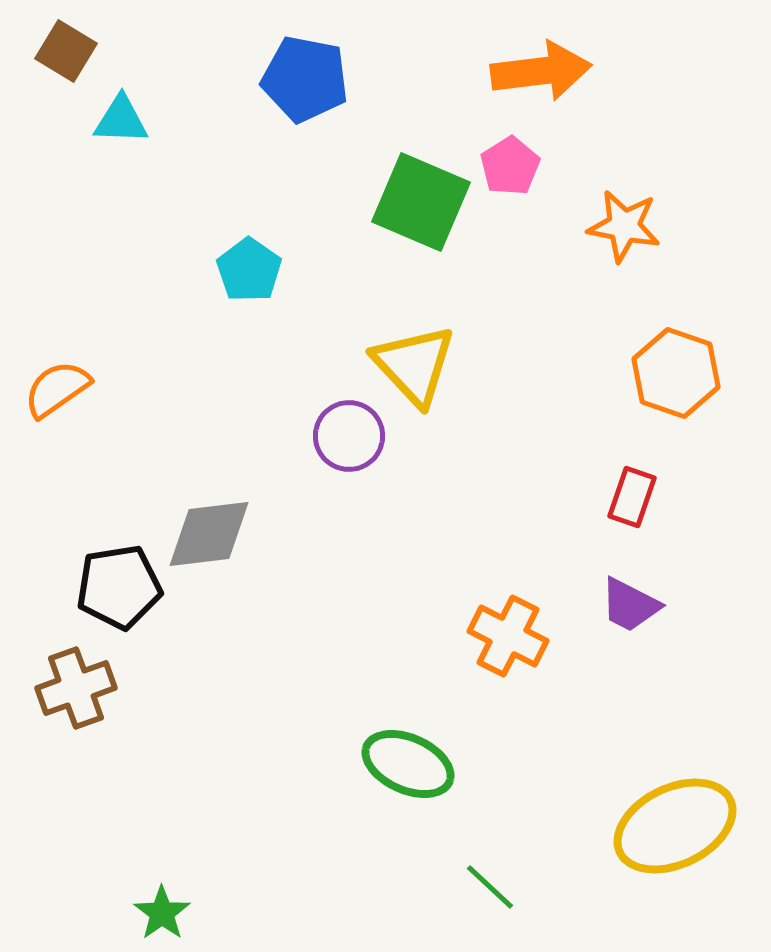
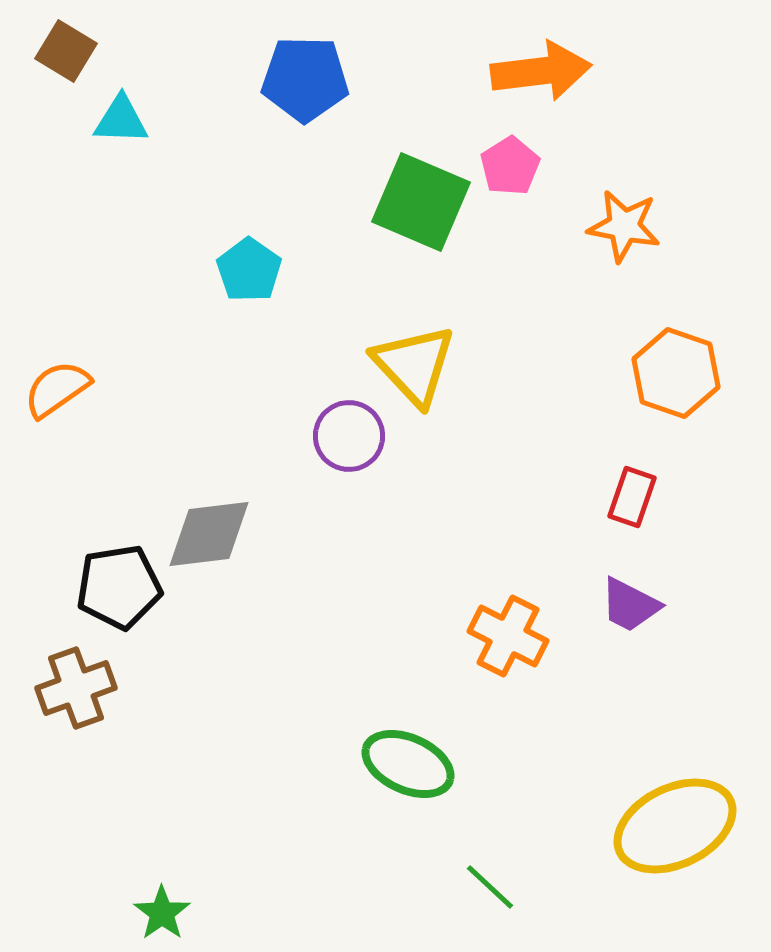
blue pentagon: rotated 10 degrees counterclockwise
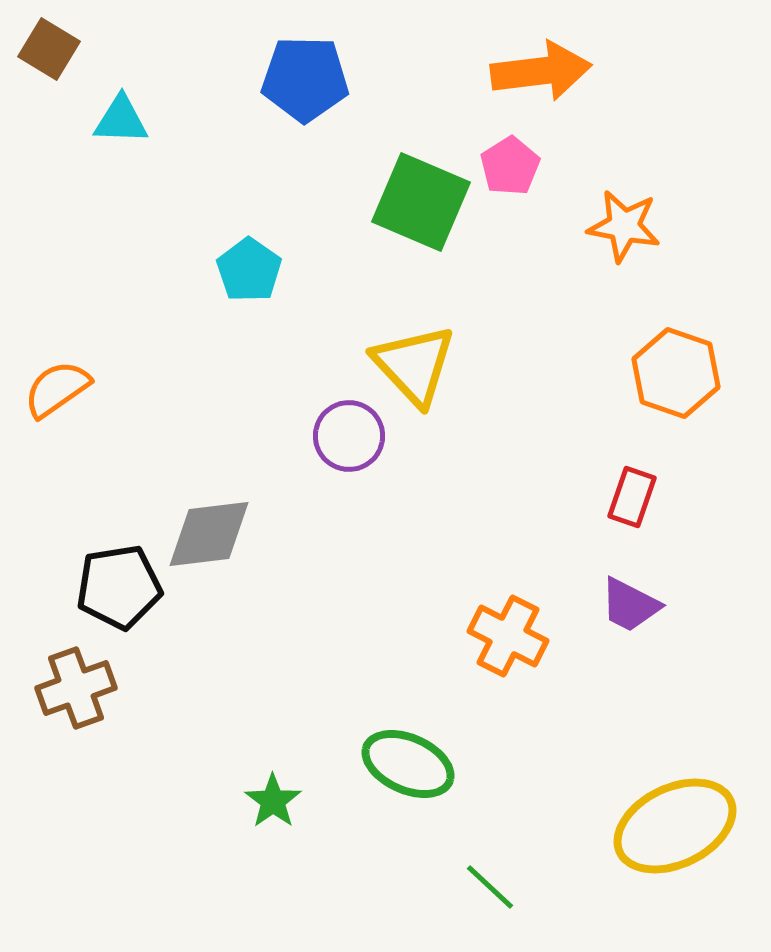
brown square: moved 17 px left, 2 px up
green star: moved 111 px right, 112 px up
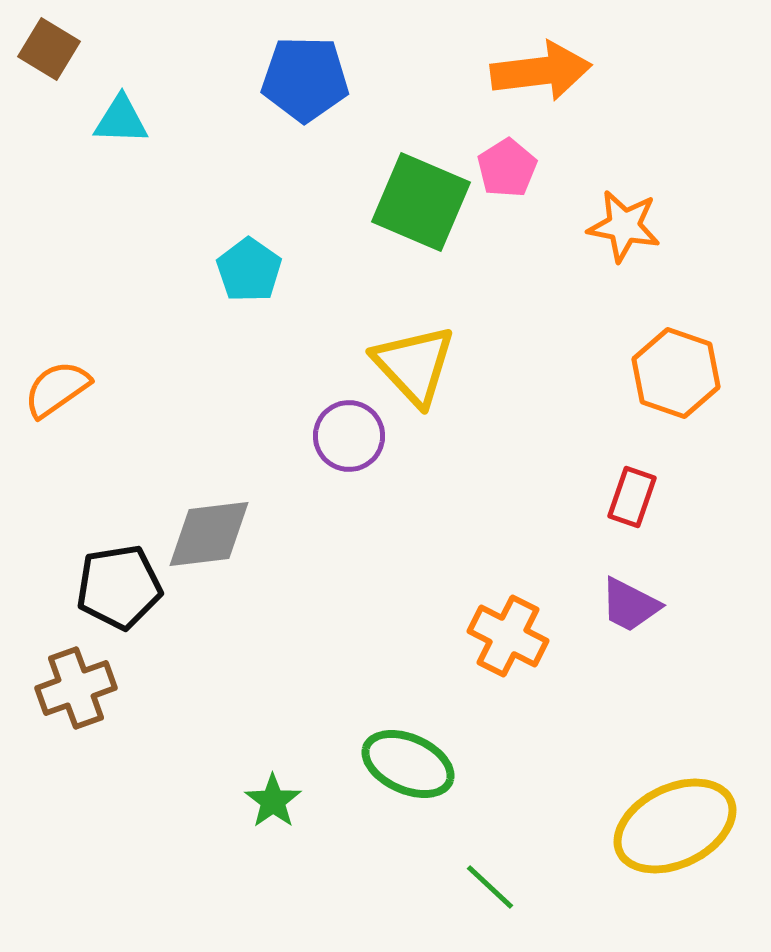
pink pentagon: moved 3 px left, 2 px down
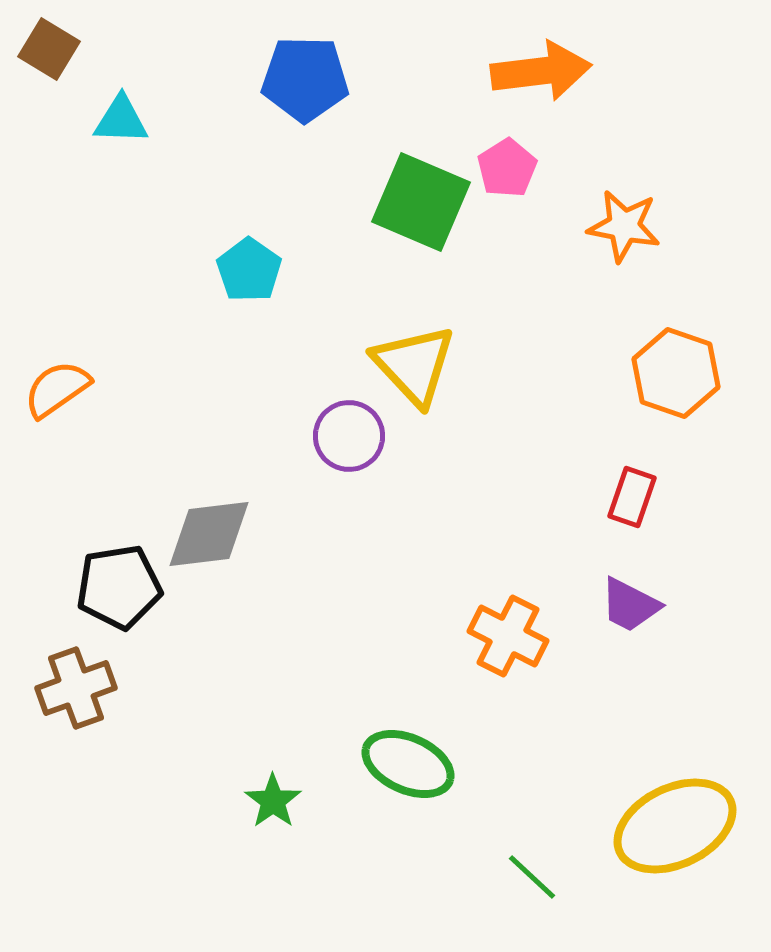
green line: moved 42 px right, 10 px up
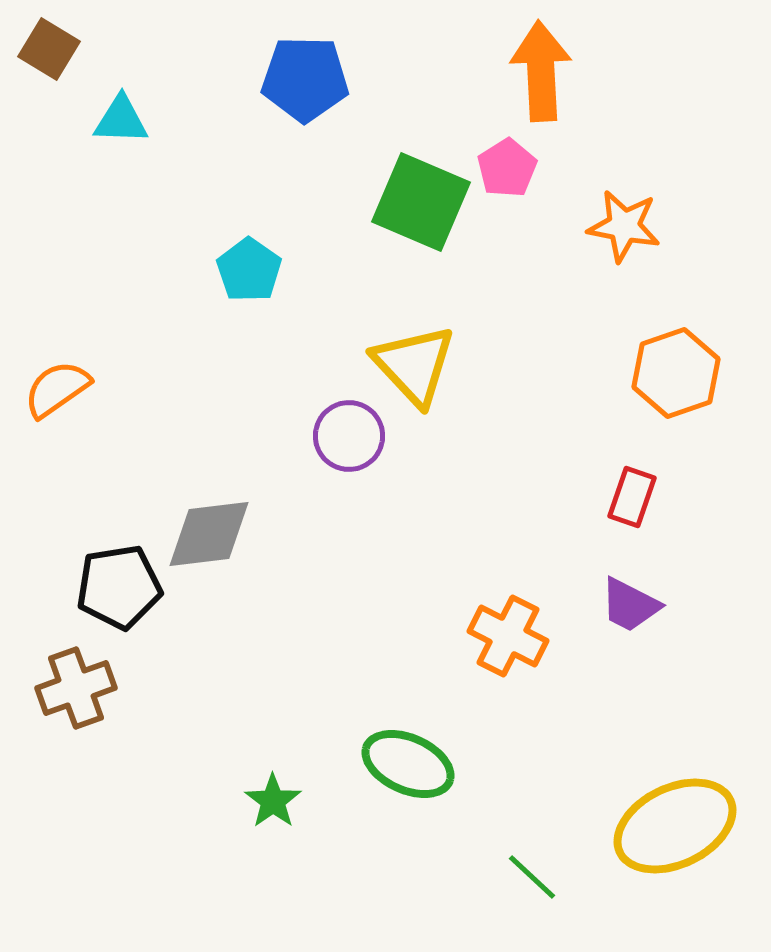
orange arrow: rotated 86 degrees counterclockwise
orange hexagon: rotated 22 degrees clockwise
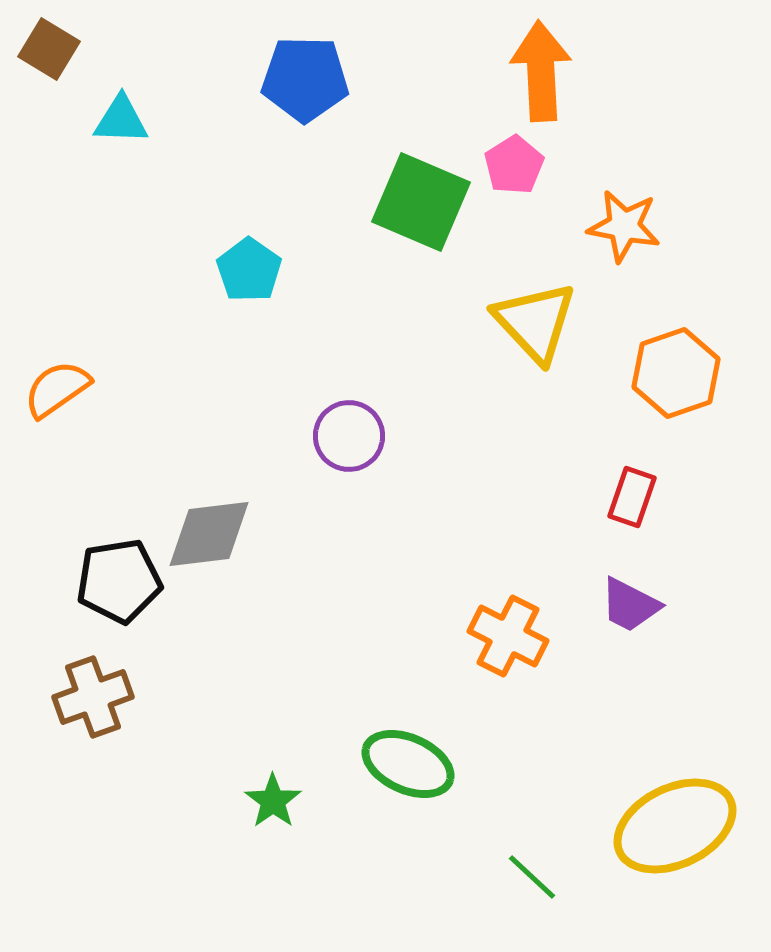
pink pentagon: moved 7 px right, 3 px up
yellow triangle: moved 121 px right, 43 px up
black pentagon: moved 6 px up
brown cross: moved 17 px right, 9 px down
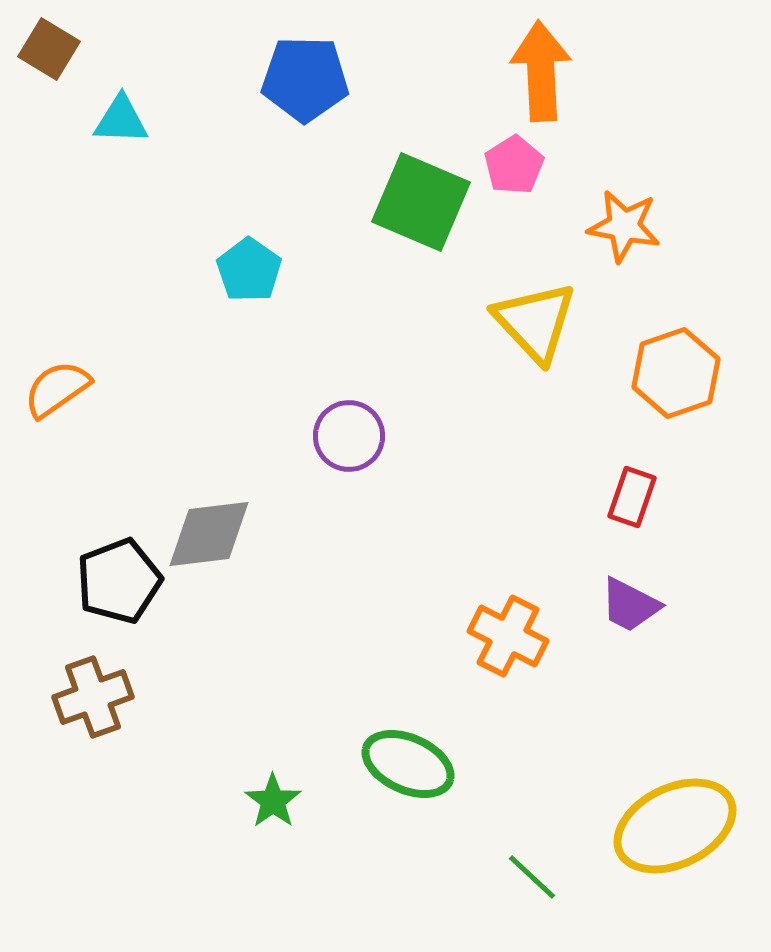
black pentagon: rotated 12 degrees counterclockwise
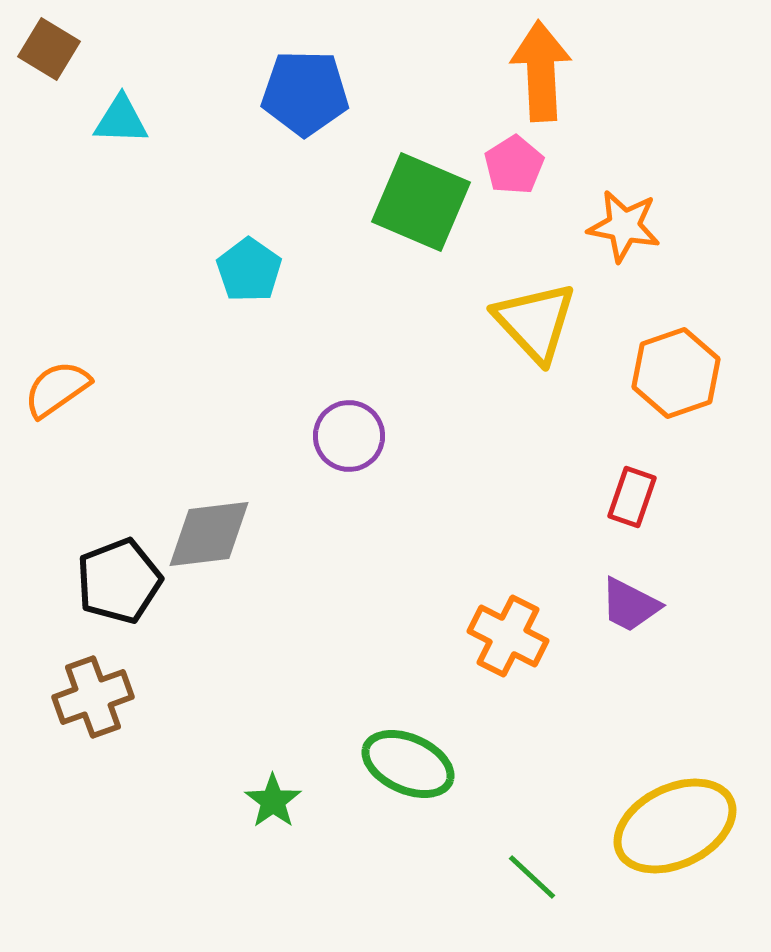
blue pentagon: moved 14 px down
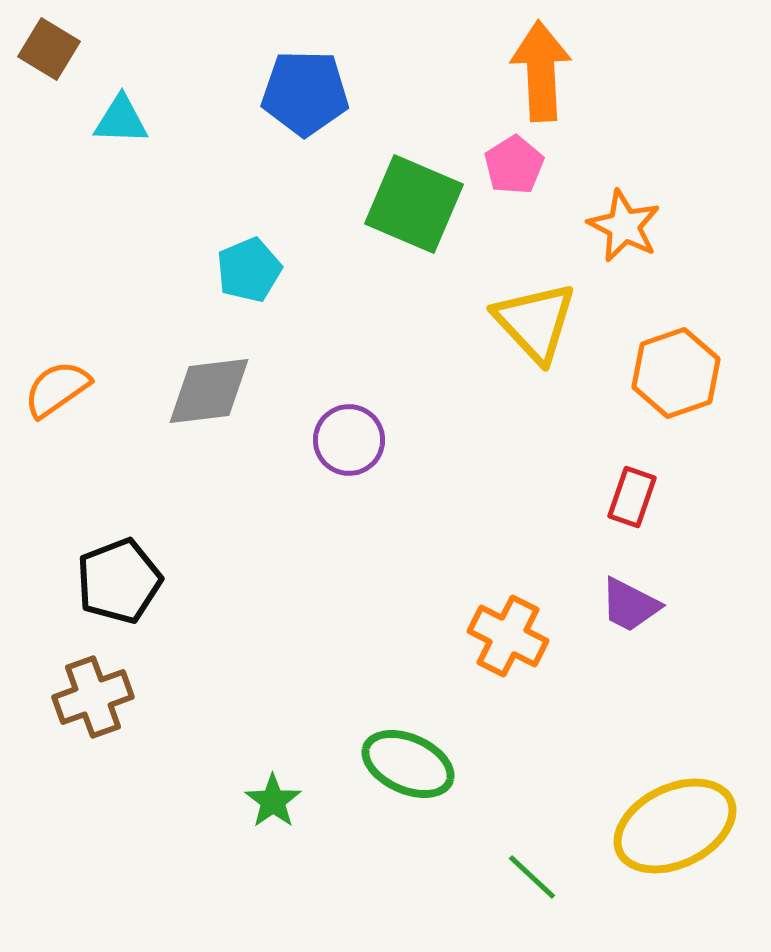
green square: moved 7 px left, 2 px down
orange star: rotated 16 degrees clockwise
cyan pentagon: rotated 14 degrees clockwise
purple circle: moved 4 px down
gray diamond: moved 143 px up
